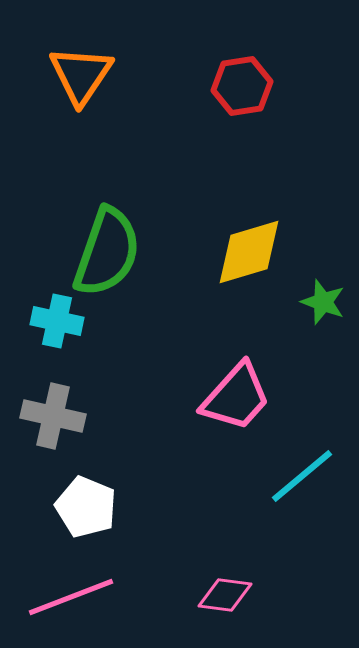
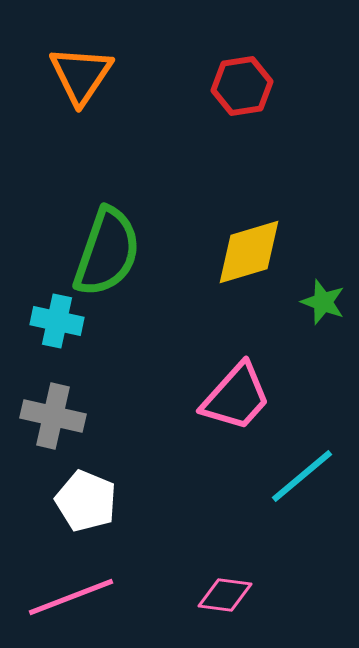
white pentagon: moved 6 px up
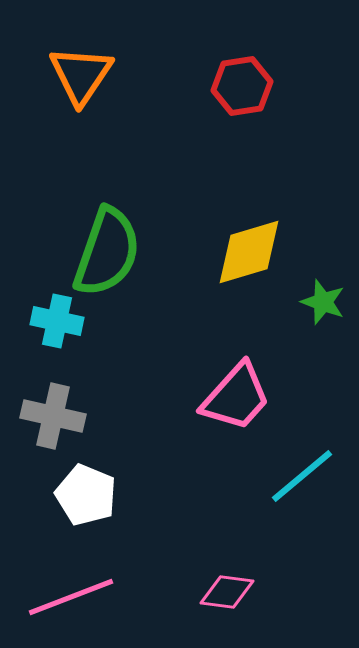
white pentagon: moved 6 px up
pink diamond: moved 2 px right, 3 px up
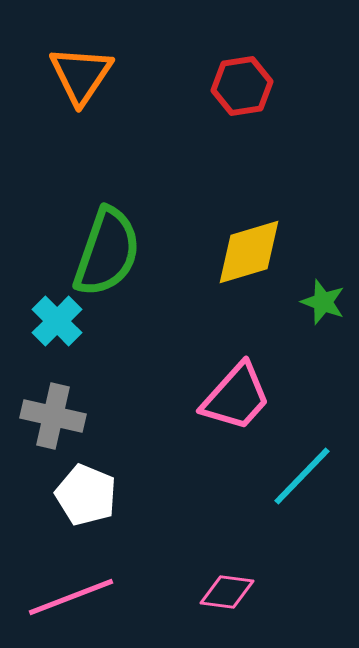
cyan cross: rotated 33 degrees clockwise
cyan line: rotated 6 degrees counterclockwise
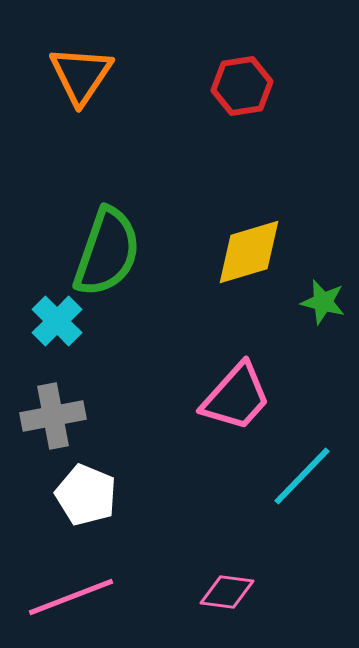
green star: rotated 6 degrees counterclockwise
gray cross: rotated 24 degrees counterclockwise
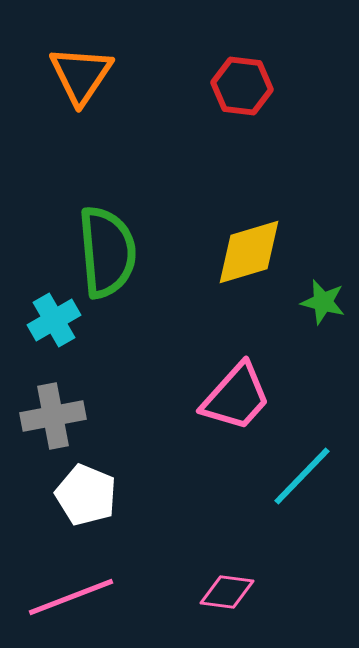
red hexagon: rotated 16 degrees clockwise
green semicircle: rotated 24 degrees counterclockwise
cyan cross: moved 3 px left, 1 px up; rotated 15 degrees clockwise
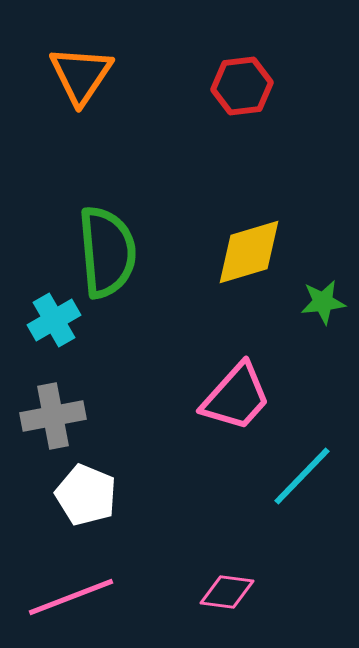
red hexagon: rotated 14 degrees counterclockwise
green star: rotated 21 degrees counterclockwise
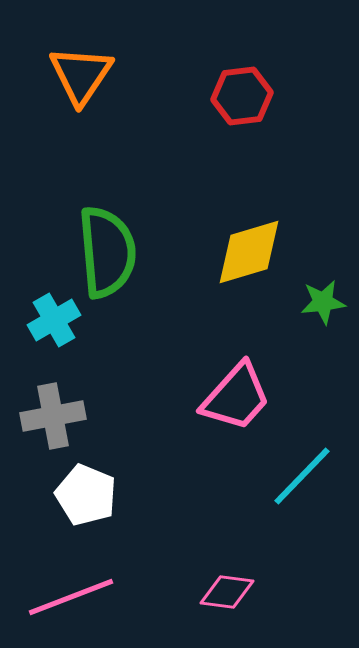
red hexagon: moved 10 px down
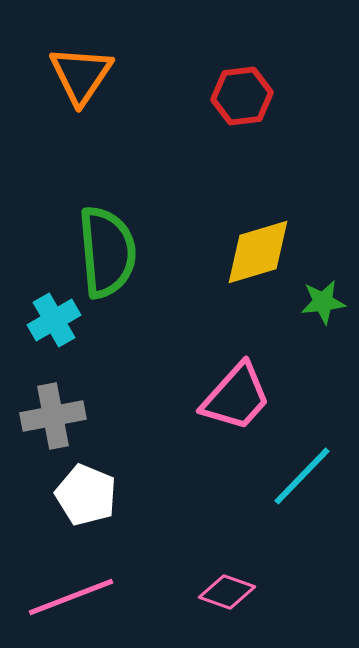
yellow diamond: moved 9 px right
pink diamond: rotated 12 degrees clockwise
